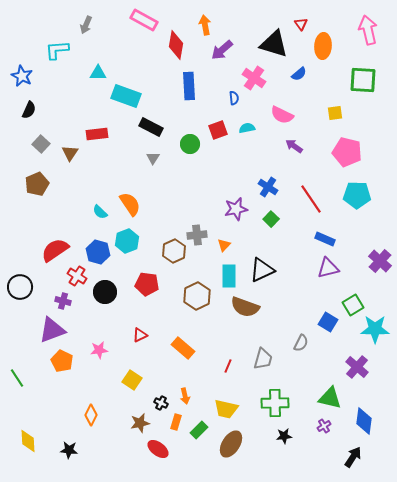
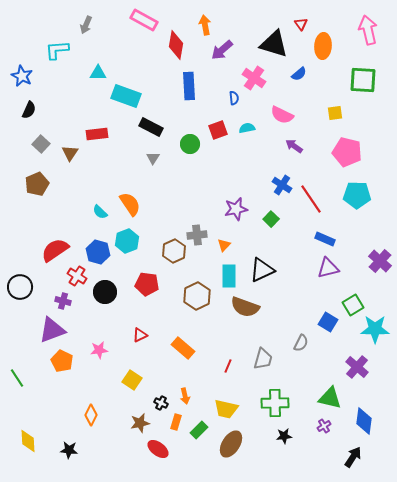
blue cross at (268, 187): moved 14 px right, 2 px up
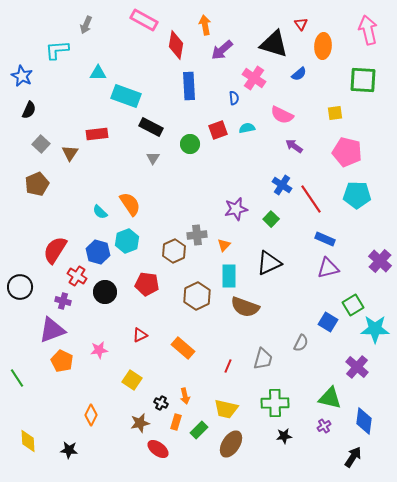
red semicircle at (55, 250): rotated 24 degrees counterclockwise
black triangle at (262, 270): moved 7 px right, 7 px up
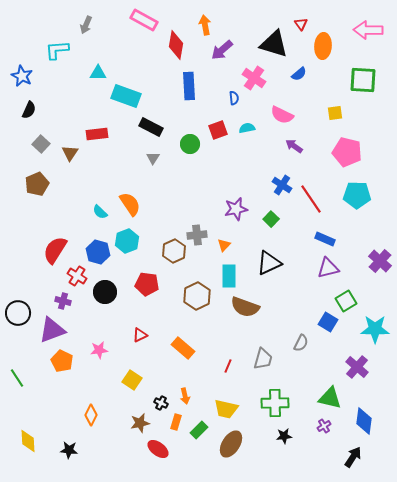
pink arrow at (368, 30): rotated 76 degrees counterclockwise
black circle at (20, 287): moved 2 px left, 26 px down
green square at (353, 305): moved 7 px left, 4 px up
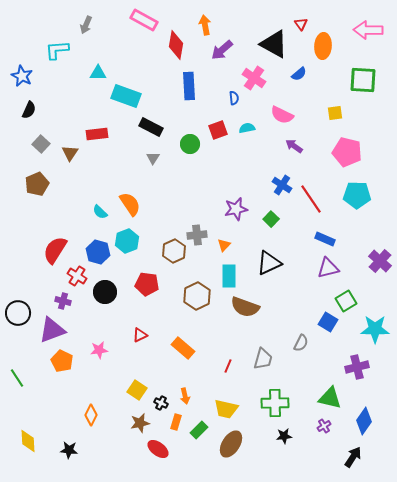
black triangle at (274, 44): rotated 12 degrees clockwise
purple cross at (357, 367): rotated 35 degrees clockwise
yellow square at (132, 380): moved 5 px right, 10 px down
blue diamond at (364, 421): rotated 28 degrees clockwise
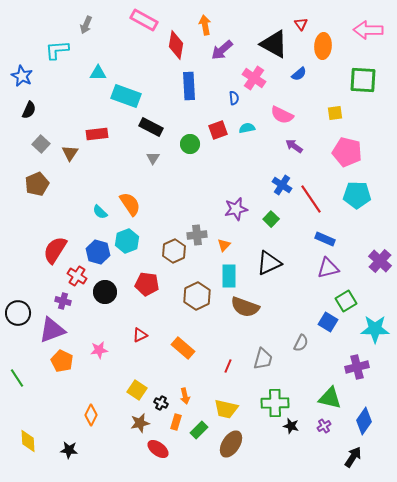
black star at (284, 436): moved 7 px right, 10 px up; rotated 21 degrees clockwise
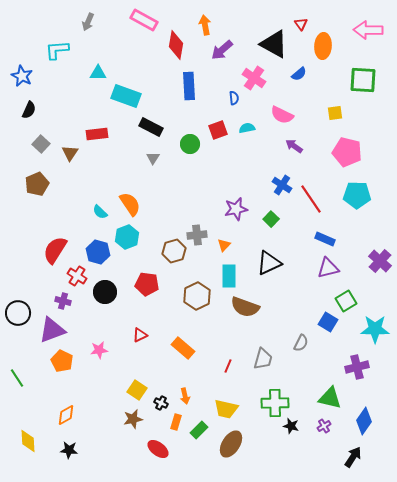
gray arrow at (86, 25): moved 2 px right, 3 px up
cyan hexagon at (127, 241): moved 4 px up
brown hexagon at (174, 251): rotated 10 degrees clockwise
orange diamond at (91, 415): moved 25 px left; rotated 35 degrees clockwise
brown star at (140, 423): moved 7 px left, 4 px up
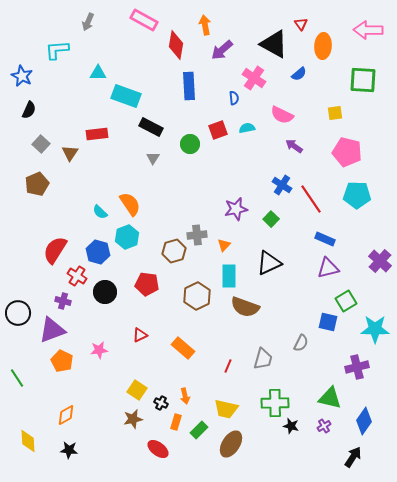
blue square at (328, 322): rotated 18 degrees counterclockwise
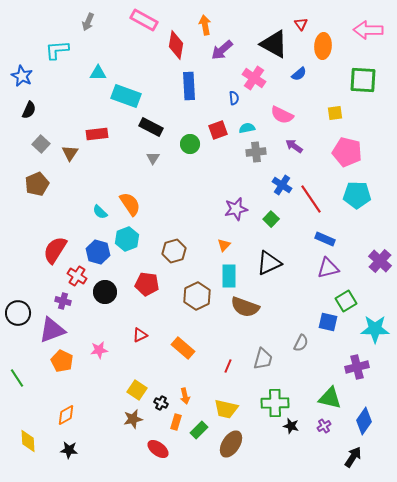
gray cross at (197, 235): moved 59 px right, 83 px up
cyan hexagon at (127, 237): moved 2 px down
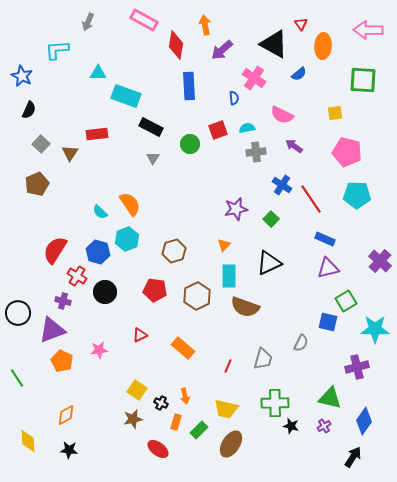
red pentagon at (147, 284): moved 8 px right, 6 px down
